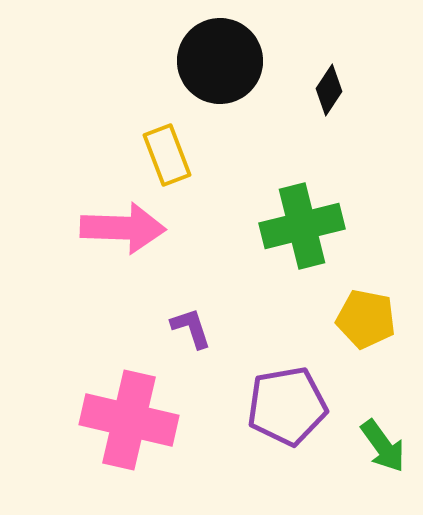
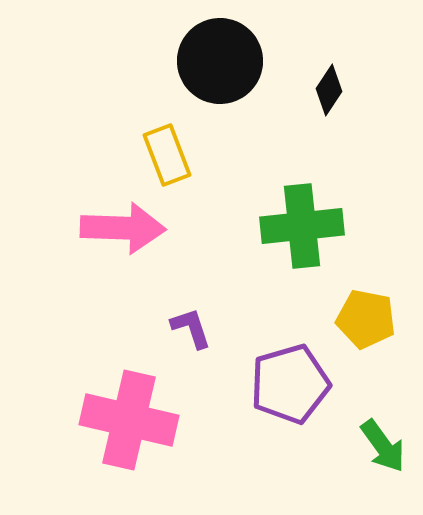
green cross: rotated 8 degrees clockwise
purple pentagon: moved 3 px right, 22 px up; rotated 6 degrees counterclockwise
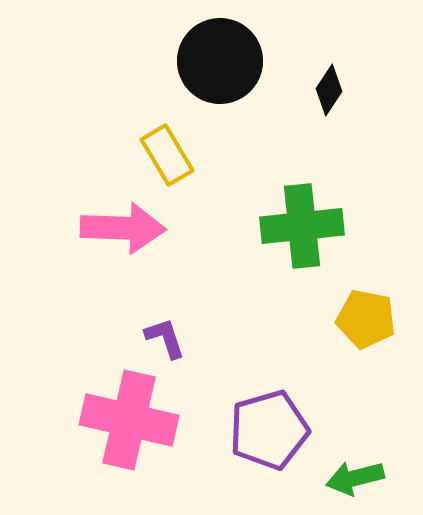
yellow rectangle: rotated 10 degrees counterclockwise
purple L-shape: moved 26 px left, 10 px down
purple pentagon: moved 21 px left, 46 px down
green arrow: moved 28 px left, 32 px down; rotated 112 degrees clockwise
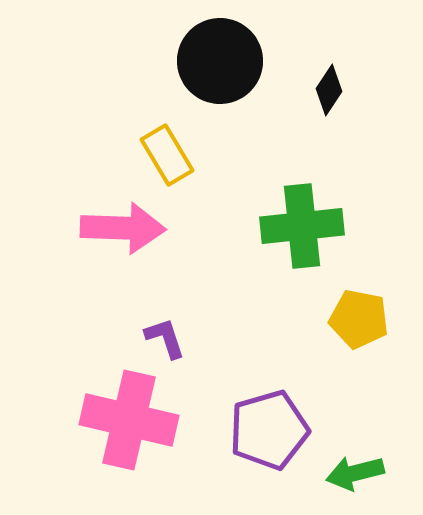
yellow pentagon: moved 7 px left
green arrow: moved 5 px up
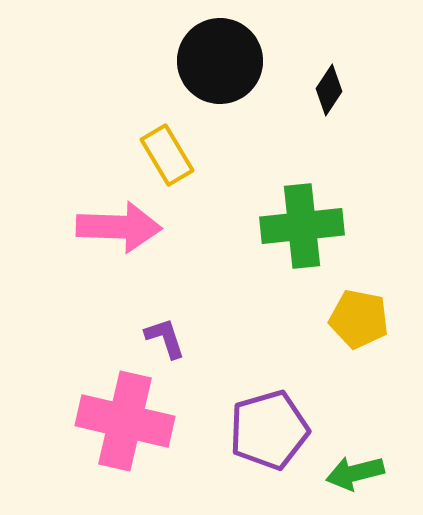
pink arrow: moved 4 px left, 1 px up
pink cross: moved 4 px left, 1 px down
